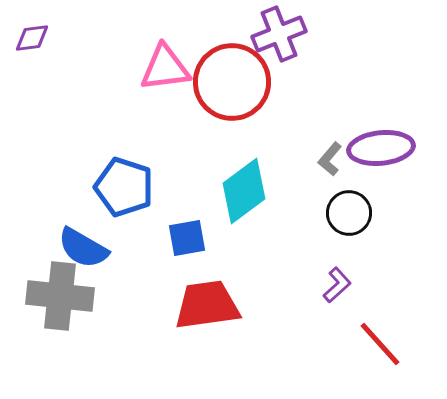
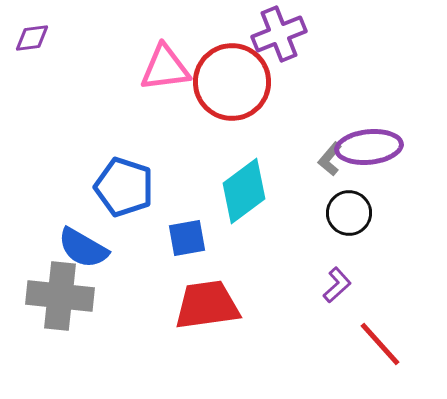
purple ellipse: moved 12 px left, 1 px up
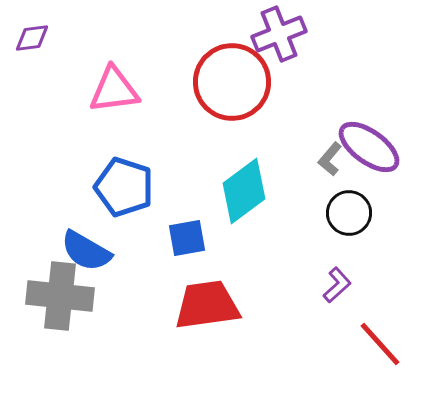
pink triangle: moved 51 px left, 22 px down
purple ellipse: rotated 42 degrees clockwise
blue semicircle: moved 3 px right, 3 px down
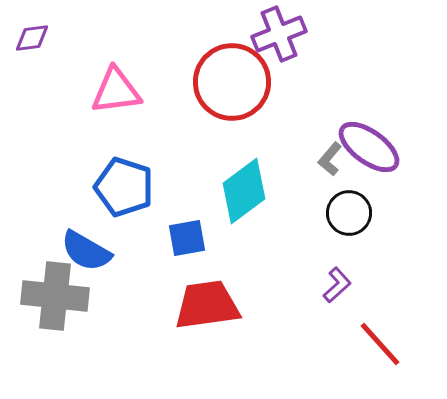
pink triangle: moved 2 px right, 1 px down
gray cross: moved 5 px left
